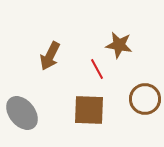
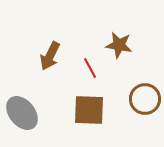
red line: moved 7 px left, 1 px up
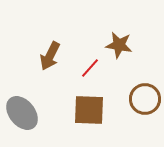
red line: rotated 70 degrees clockwise
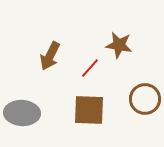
gray ellipse: rotated 48 degrees counterclockwise
